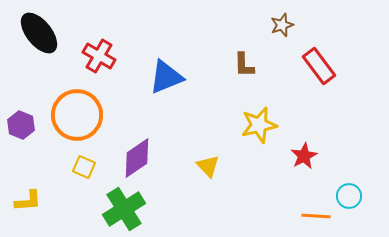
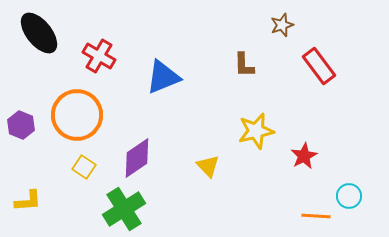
blue triangle: moved 3 px left
yellow star: moved 3 px left, 6 px down
yellow square: rotated 10 degrees clockwise
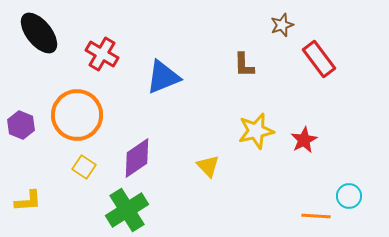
red cross: moved 3 px right, 2 px up
red rectangle: moved 7 px up
red star: moved 16 px up
green cross: moved 3 px right, 1 px down
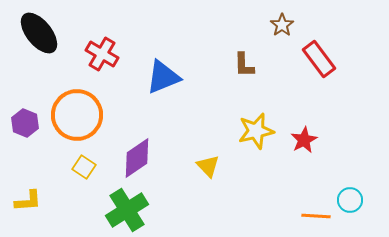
brown star: rotated 15 degrees counterclockwise
purple hexagon: moved 4 px right, 2 px up
cyan circle: moved 1 px right, 4 px down
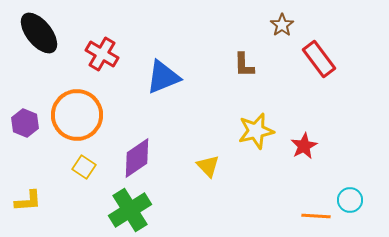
red star: moved 6 px down
green cross: moved 3 px right
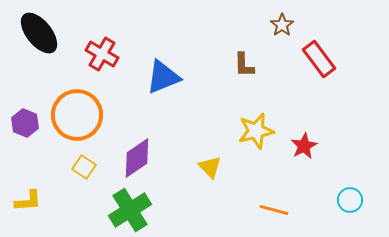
yellow triangle: moved 2 px right, 1 px down
orange line: moved 42 px left, 6 px up; rotated 12 degrees clockwise
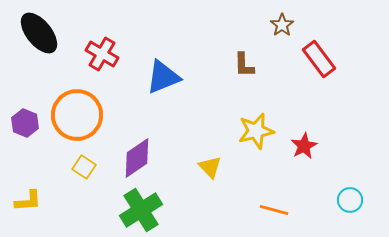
green cross: moved 11 px right
